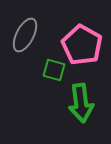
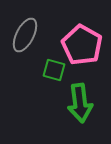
green arrow: moved 1 px left
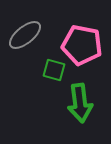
gray ellipse: rotated 24 degrees clockwise
pink pentagon: rotated 18 degrees counterclockwise
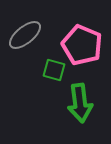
pink pentagon: rotated 12 degrees clockwise
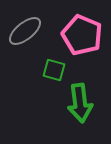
gray ellipse: moved 4 px up
pink pentagon: moved 10 px up
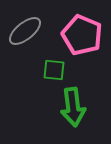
green square: rotated 10 degrees counterclockwise
green arrow: moved 7 px left, 4 px down
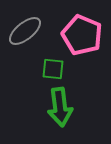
green square: moved 1 px left, 1 px up
green arrow: moved 13 px left
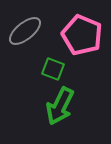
green square: rotated 15 degrees clockwise
green arrow: moved 1 px up; rotated 33 degrees clockwise
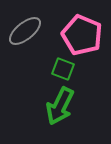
green square: moved 10 px right
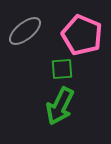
green square: moved 1 px left; rotated 25 degrees counterclockwise
